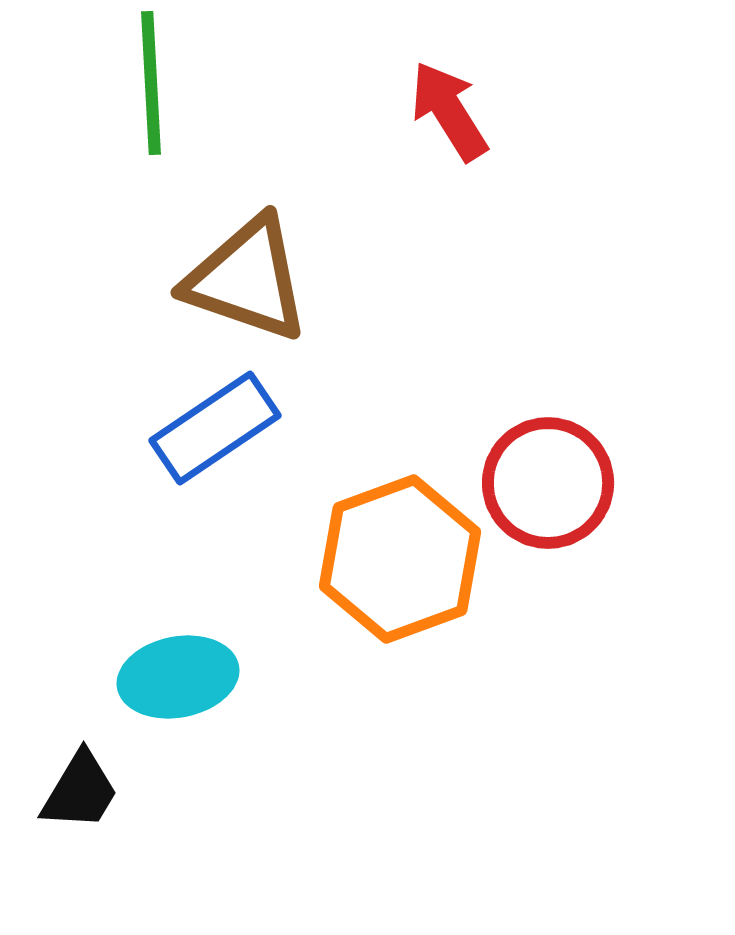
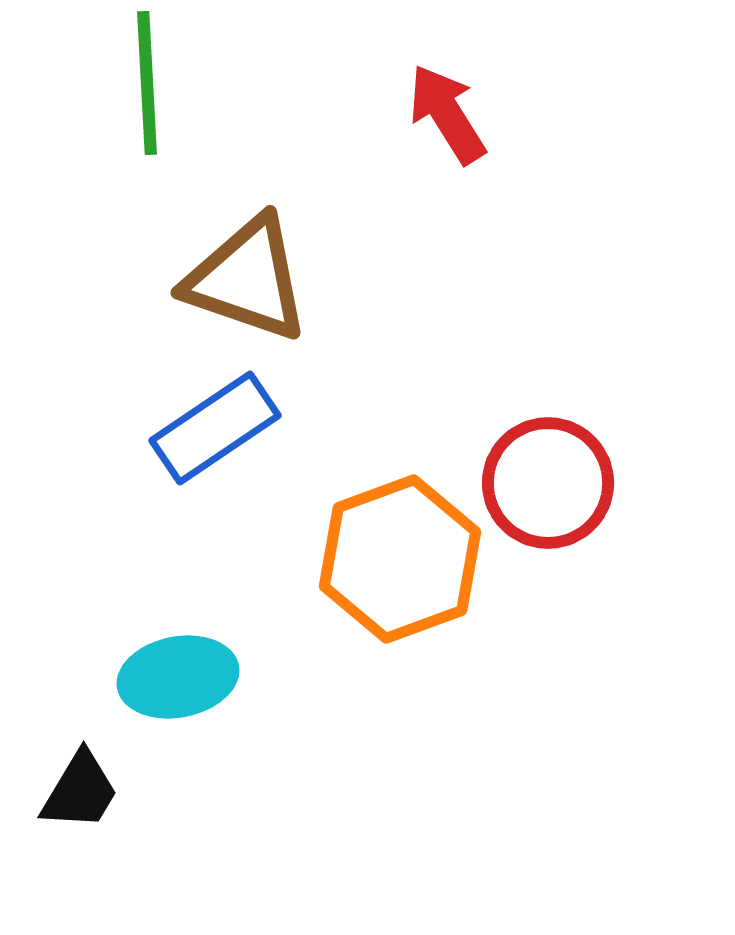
green line: moved 4 px left
red arrow: moved 2 px left, 3 px down
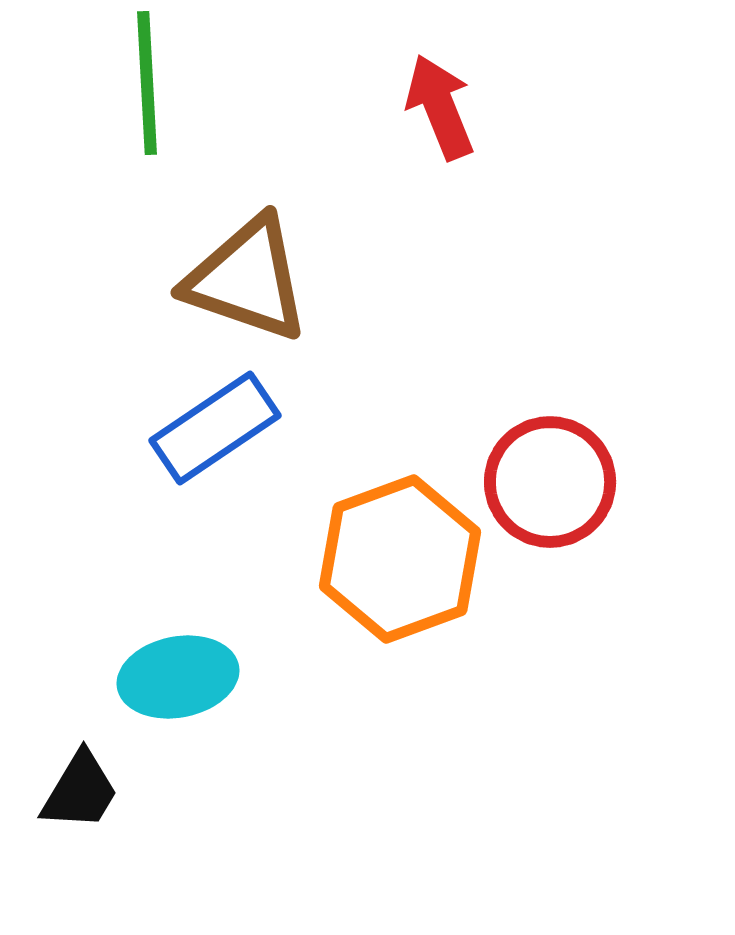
red arrow: moved 7 px left, 7 px up; rotated 10 degrees clockwise
red circle: moved 2 px right, 1 px up
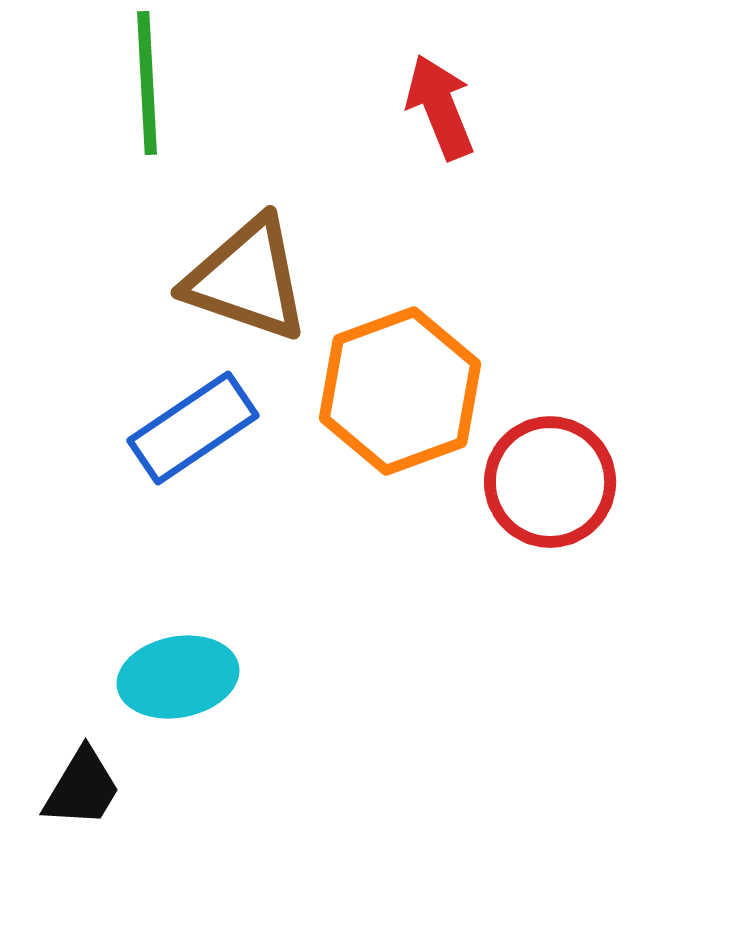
blue rectangle: moved 22 px left
orange hexagon: moved 168 px up
black trapezoid: moved 2 px right, 3 px up
